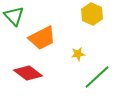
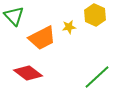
yellow hexagon: moved 3 px right, 1 px down
yellow star: moved 9 px left, 27 px up
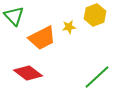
yellow hexagon: rotated 15 degrees clockwise
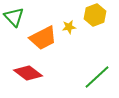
green triangle: moved 1 px down
orange trapezoid: moved 1 px right
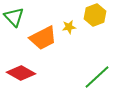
red diamond: moved 7 px left; rotated 8 degrees counterclockwise
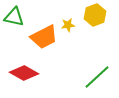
green triangle: rotated 35 degrees counterclockwise
yellow star: moved 1 px left, 2 px up
orange trapezoid: moved 1 px right, 1 px up
red diamond: moved 3 px right
